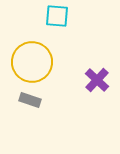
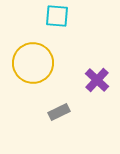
yellow circle: moved 1 px right, 1 px down
gray rectangle: moved 29 px right, 12 px down; rotated 45 degrees counterclockwise
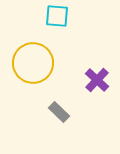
gray rectangle: rotated 70 degrees clockwise
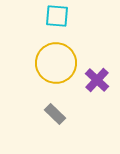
yellow circle: moved 23 px right
gray rectangle: moved 4 px left, 2 px down
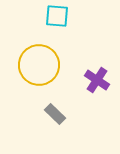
yellow circle: moved 17 px left, 2 px down
purple cross: rotated 10 degrees counterclockwise
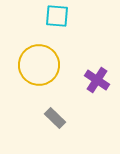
gray rectangle: moved 4 px down
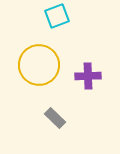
cyan square: rotated 25 degrees counterclockwise
purple cross: moved 9 px left, 4 px up; rotated 35 degrees counterclockwise
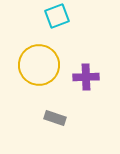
purple cross: moved 2 px left, 1 px down
gray rectangle: rotated 25 degrees counterclockwise
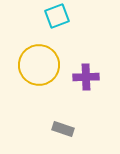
gray rectangle: moved 8 px right, 11 px down
